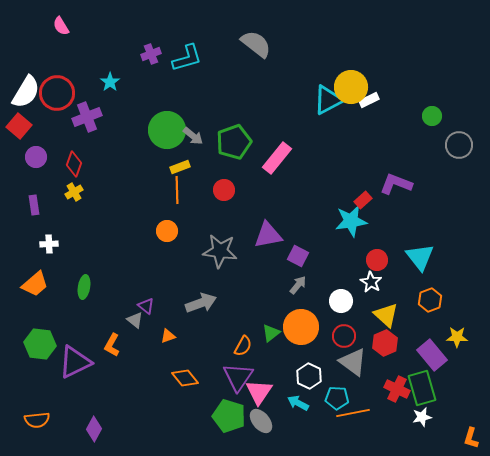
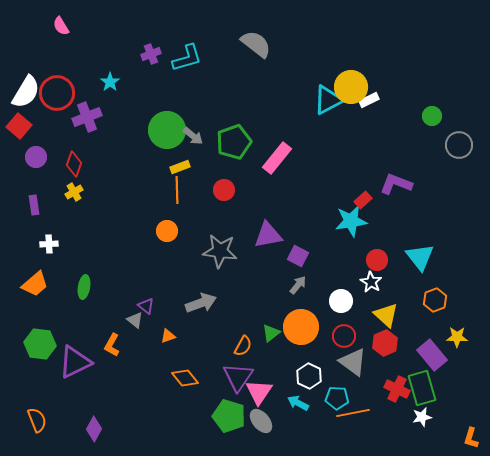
orange hexagon at (430, 300): moved 5 px right
orange semicircle at (37, 420): rotated 105 degrees counterclockwise
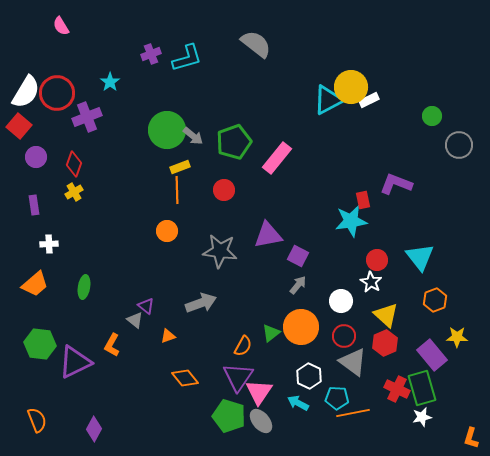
red rectangle at (363, 200): rotated 60 degrees counterclockwise
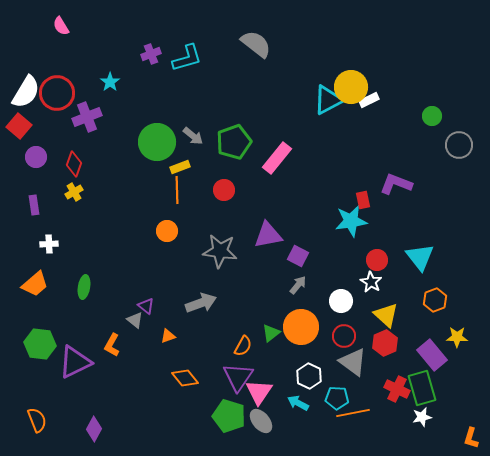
green circle at (167, 130): moved 10 px left, 12 px down
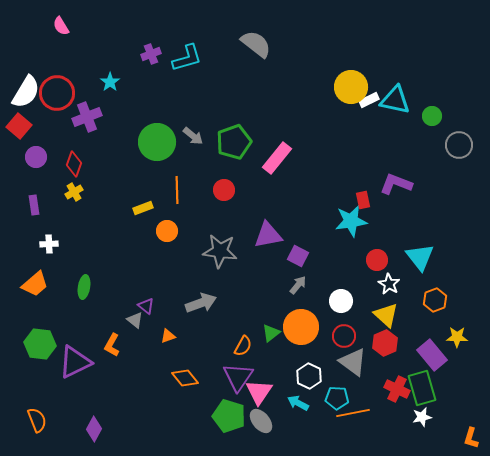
cyan triangle at (328, 100): moved 67 px right; rotated 40 degrees clockwise
yellow rectangle at (180, 167): moved 37 px left, 41 px down
white star at (371, 282): moved 18 px right, 2 px down
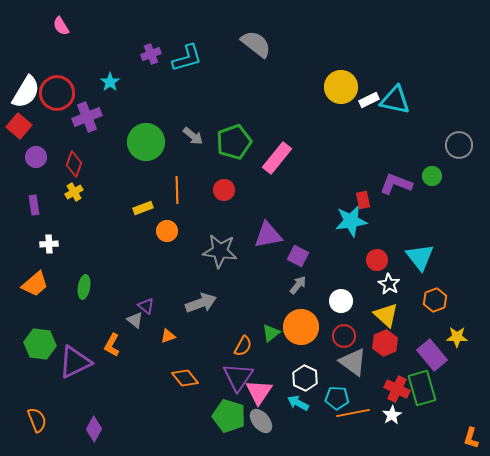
yellow circle at (351, 87): moved 10 px left
green circle at (432, 116): moved 60 px down
green circle at (157, 142): moved 11 px left
white hexagon at (309, 376): moved 4 px left, 2 px down
white star at (422, 417): moved 30 px left, 2 px up; rotated 18 degrees counterclockwise
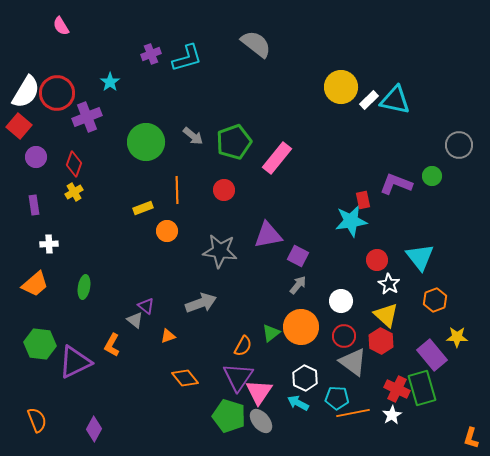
white rectangle at (369, 100): rotated 18 degrees counterclockwise
red hexagon at (385, 343): moved 4 px left, 2 px up; rotated 10 degrees counterclockwise
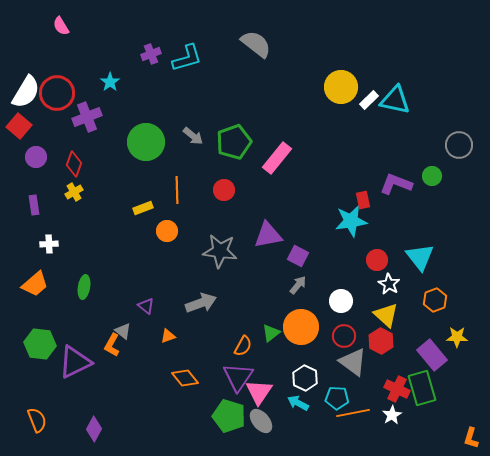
gray triangle at (135, 320): moved 12 px left, 11 px down
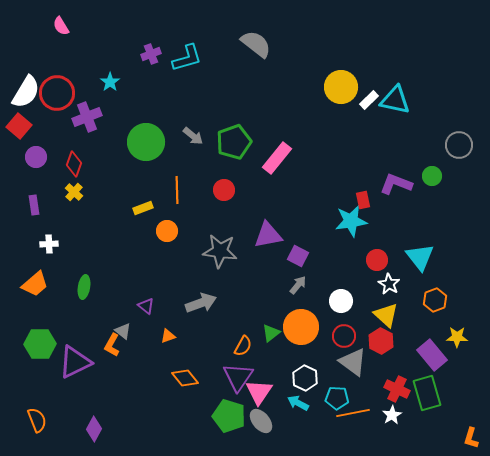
yellow cross at (74, 192): rotated 18 degrees counterclockwise
green hexagon at (40, 344): rotated 8 degrees counterclockwise
green rectangle at (422, 388): moved 5 px right, 5 px down
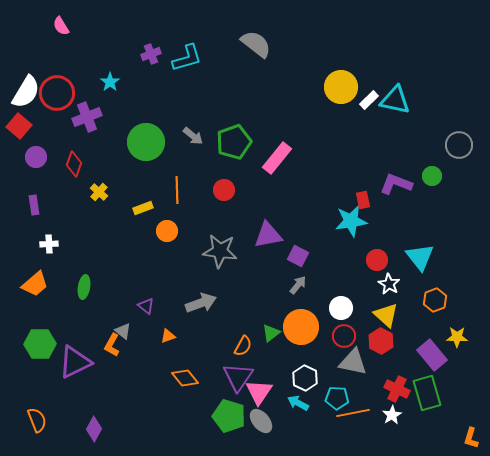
yellow cross at (74, 192): moved 25 px right
white circle at (341, 301): moved 7 px down
gray triangle at (353, 362): rotated 24 degrees counterclockwise
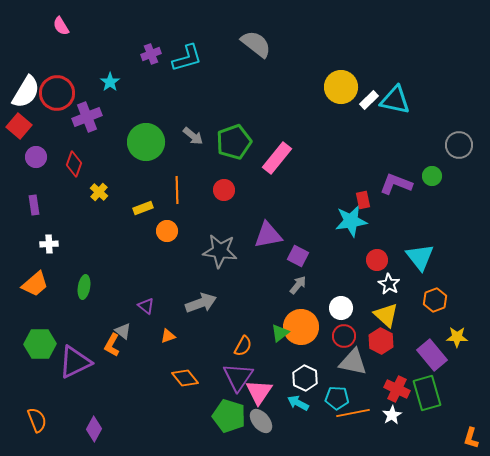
green triangle at (271, 333): moved 9 px right
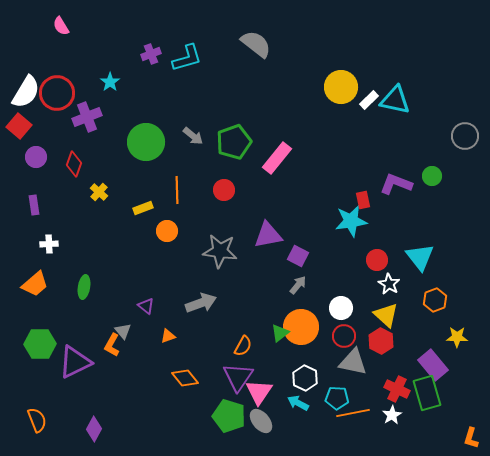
gray circle at (459, 145): moved 6 px right, 9 px up
gray triangle at (123, 331): rotated 12 degrees clockwise
purple rectangle at (432, 355): moved 1 px right, 10 px down
